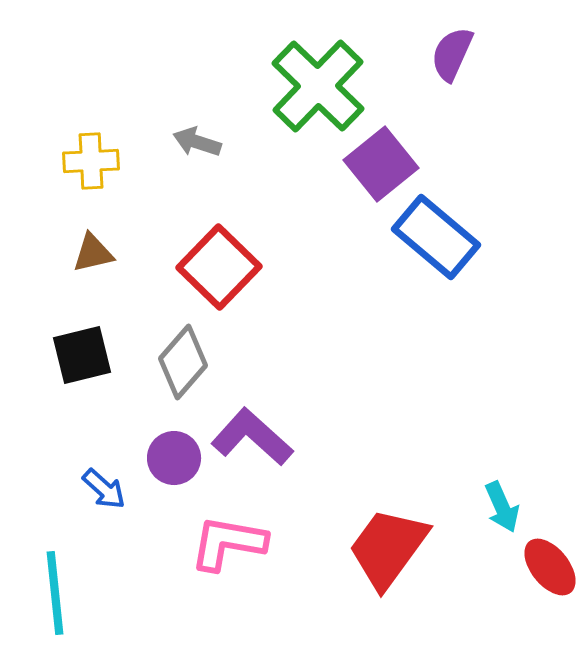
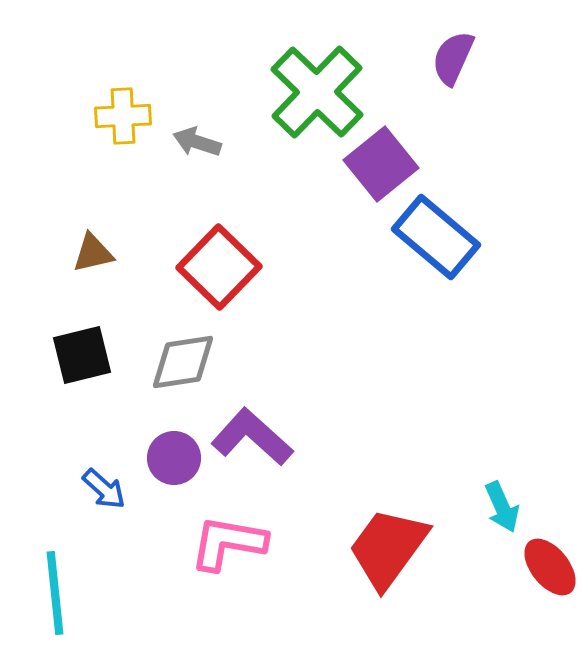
purple semicircle: moved 1 px right, 4 px down
green cross: moved 1 px left, 6 px down
yellow cross: moved 32 px right, 45 px up
gray diamond: rotated 40 degrees clockwise
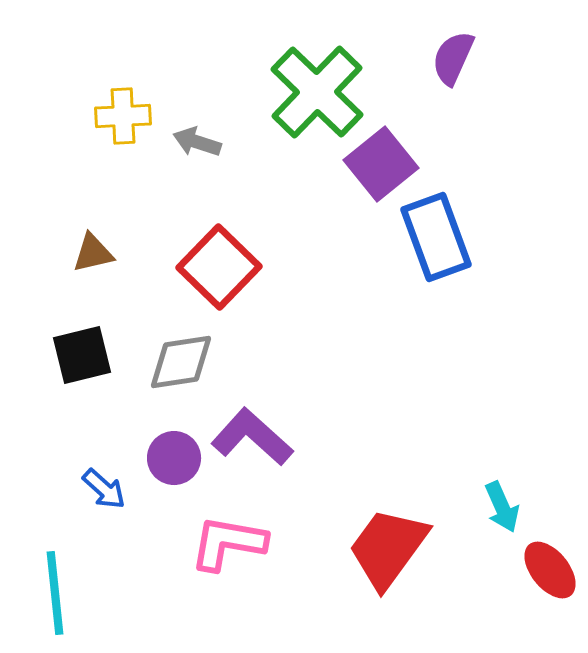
blue rectangle: rotated 30 degrees clockwise
gray diamond: moved 2 px left
red ellipse: moved 3 px down
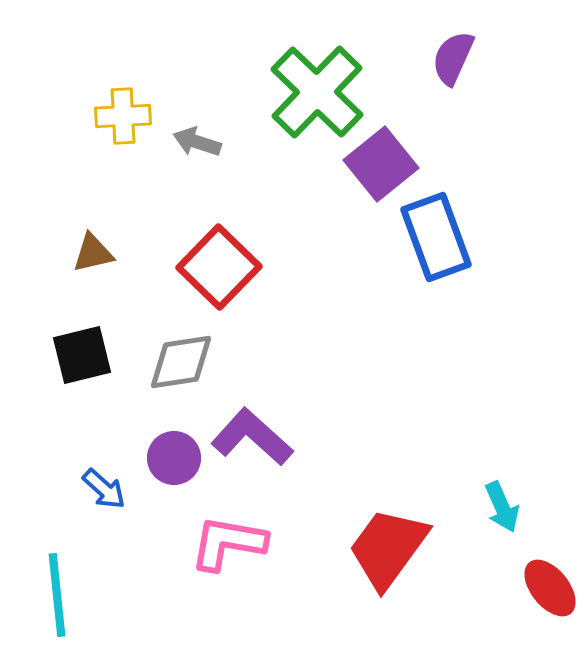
red ellipse: moved 18 px down
cyan line: moved 2 px right, 2 px down
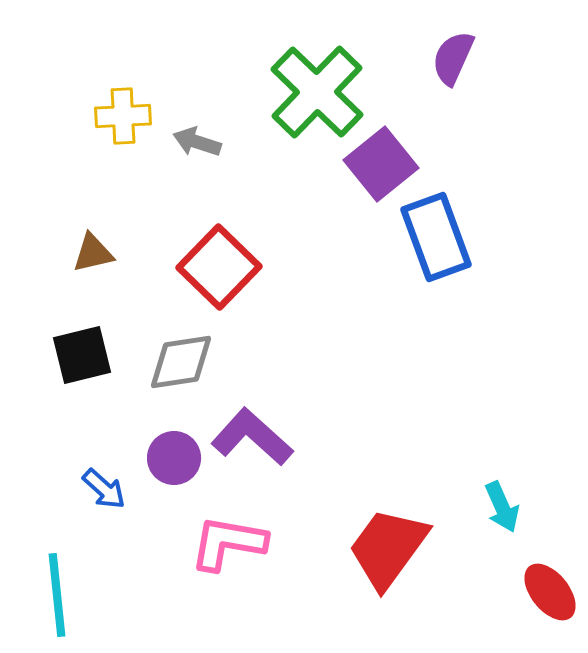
red ellipse: moved 4 px down
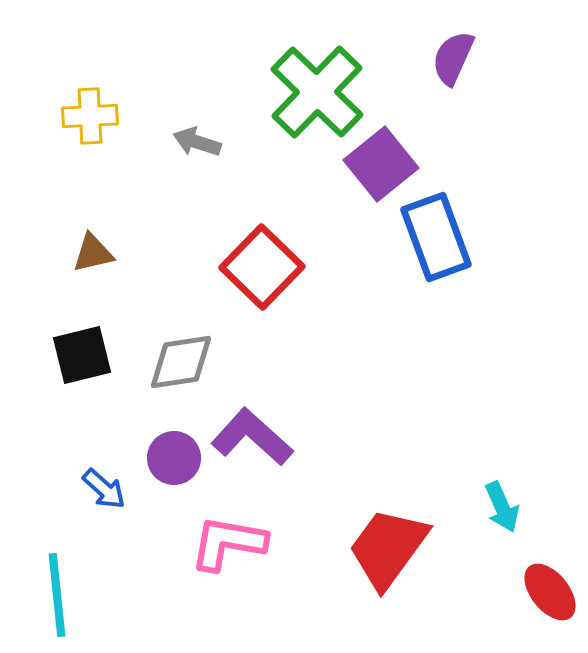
yellow cross: moved 33 px left
red square: moved 43 px right
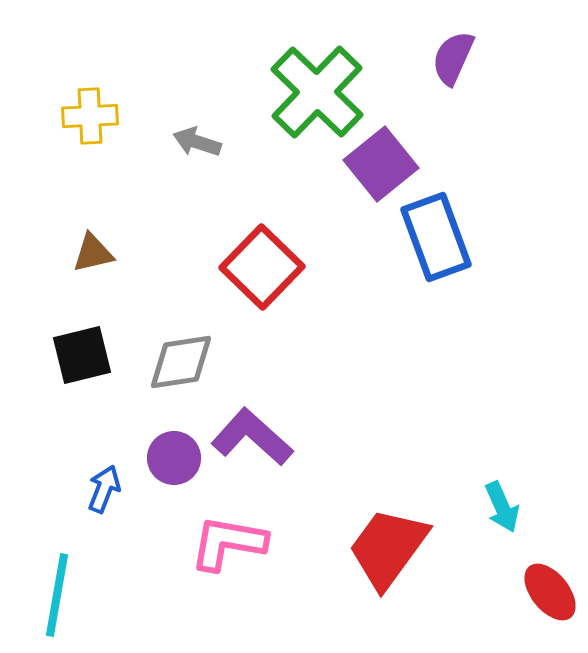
blue arrow: rotated 111 degrees counterclockwise
cyan line: rotated 16 degrees clockwise
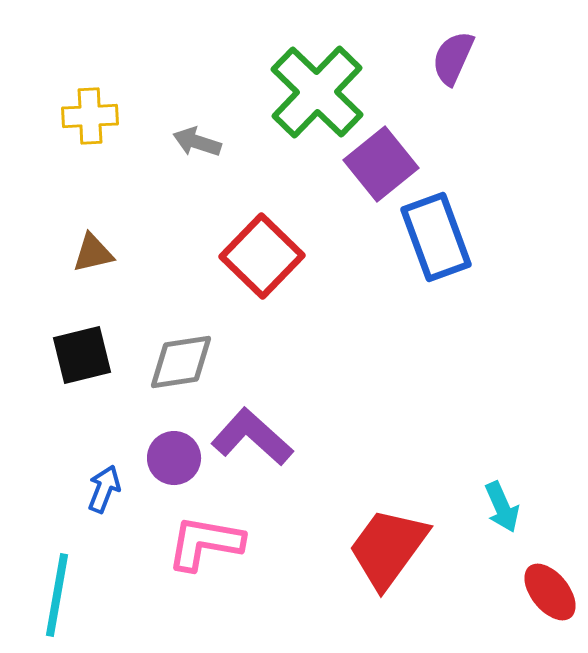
red square: moved 11 px up
pink L-shape: moved 23 px left
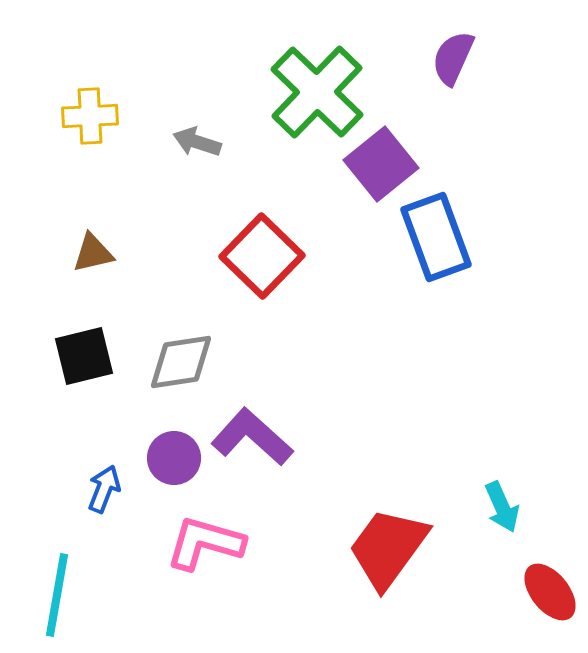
black square: moved 2 px right, 1 px down
pink L-shape: rotated 6 degrees clockwise
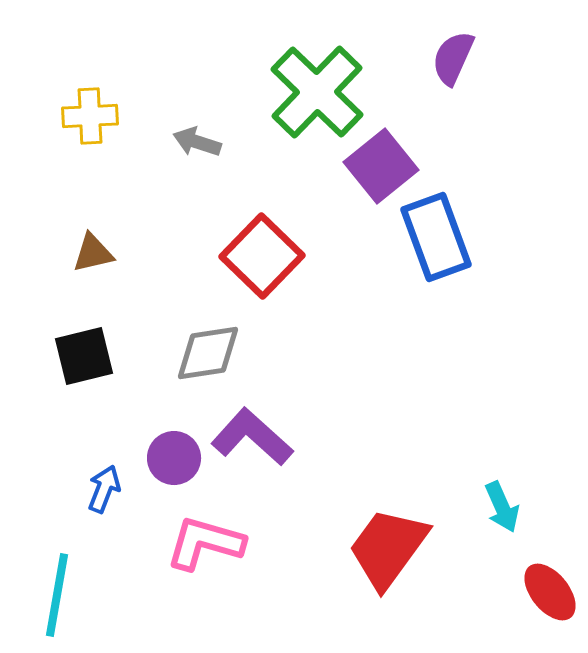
purple square: moved 2 px down
gray diamond: moved 27 px right, 9 px up
